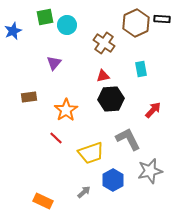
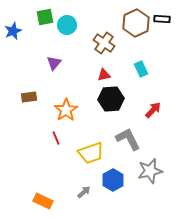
cyan rectangle: rotated 14 degrees counterclockwise
red triangle: moved 1 px right, 1 px up
red line: rotated 24 degrees clockwise
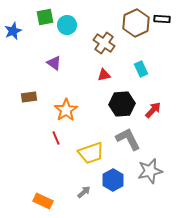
purple triangle: rotated 35 degrees counterclockwise
black hexagon: moved 11 px right, 5 px down
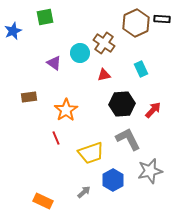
cyan circle: moved 13 px right, 28 px down
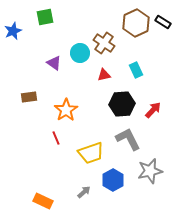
black rectangle: moved 1 px right, 3 px down; rotated 28 degrees clockwise
cyan rectangle: moved 5 px left, 1 px down
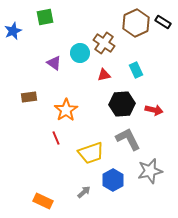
red arrow: moved 1 px right; rotated 60 degrees clockwise
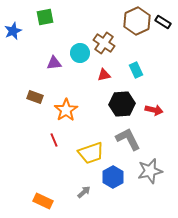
brown hexagon: moved 1 px right, 2 px up
purple triangle: rotated 42 degrees counterclockwise
brown rectangle: moved 6 px right; rotated 28 degrees clockwise
red line: moved 2 px left, 2 px down
blue hexagon: moved 3 px up
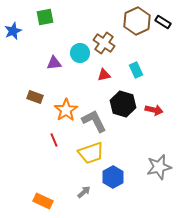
black hexagon: moved 1 px right; rotated 20 degrees clockwise
gray L-shape: moved 34 px left, 18 px up
gray star: moved 9 px right, 4 px up
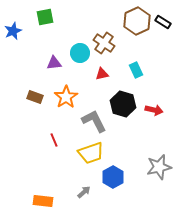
red triangle: moved 2 px left, 1 px up
orange star: moved 13 px up
orange rectangle: rotated 18 degrees counterclockwise
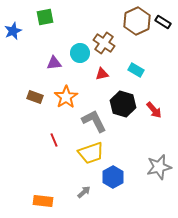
cyan rectangle: rotated 35 degrees counterclockwise
red arrow: rotated 36 degrees clockwise
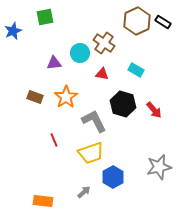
red triangle: rotated 24 degrees clockwise
